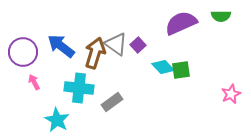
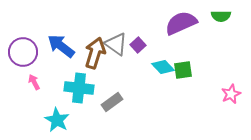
green square: moved 2 px right
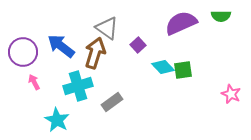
gray triangle: moved 9 px left, 16 px up
cyan cross: moved 1 px left, 2 px up; rotated 24 degrees counterclockwise
pink star: rotated 24 degrees counterclockwise
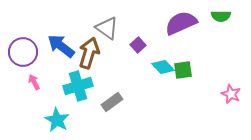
brown arrow: moved 6 px left
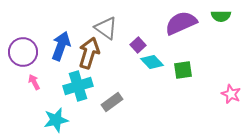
gray triangle: moved 1 px left
blue arrow: rotated 72 degrees clockwise
cyan diamond: moved 11 px left, 5 px up
cyan star: moved 1 px left; rotated 30 degrees clockwise
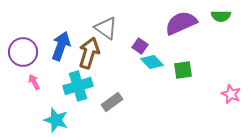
purple square: moved 2 px right, 1 px down; rotated 14 degrees counterclockwise
cyan star: rotated 30 degrees clockwise
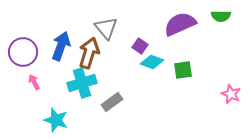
purple semicircle: moved 1 px left, 1 px down
gray triangle: rotated 15 degrees clockwise
cyan diamond: rotated 25 degrees counterclockwise
cyan cross: moved 4 px right, 3 px up
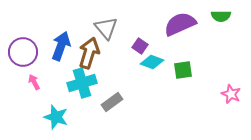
cyan star: moved 3 px up
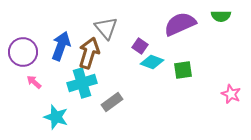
pink arrow: rotated 21 degrees counterclockwise
